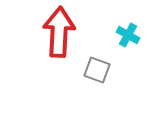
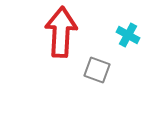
red arrow: moved 2 px right
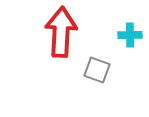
cyan cross: moved 2 px right; rotated 30 degrees counterclockwise
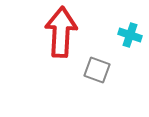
cyan cross: rotated 20 degrees clockwise
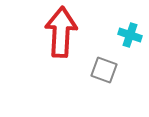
gray square: moved 7 px right
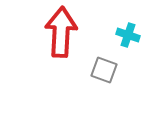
cyan cross: moved 2 px left
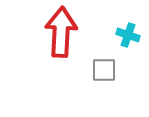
gray square: rotated 20 degrees counterclockwise
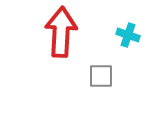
gray square: moved 3 px left, 6 px down
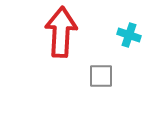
cyan cross: moved 1 px right
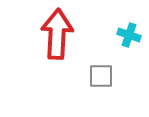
red arrow: moved 4 px left, 2 px down
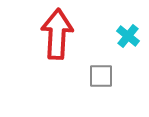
cyan cross: moved 1 px left, 1 px down; rotated 20 degrees clockwise
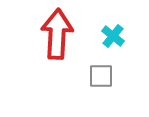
cyan cross: moved 15 px left
